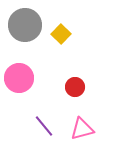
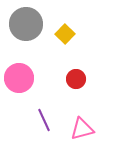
gray circle: moved 1 px right, 1 px up
yellow square: moved 4 px right
red circle: moved 1 px right, 8 px up
purple line: moved 6 px up; rotated 15 degrees clockwise
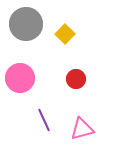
pink circle: moved 1 px right
